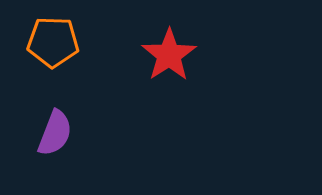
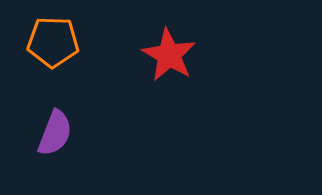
red star: rotated 8 degrees counterclockwise
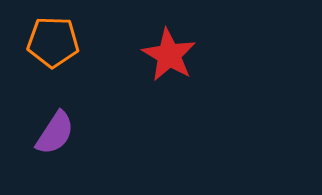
purple semicircle: rotated 12 degrees clockwise
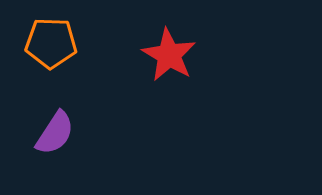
orange pentagon: moved 2 px left, 1 px down
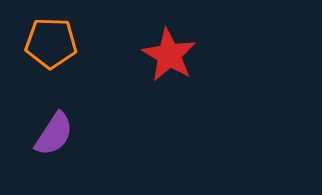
purple semicircle: moved 1 px left, 1 px down
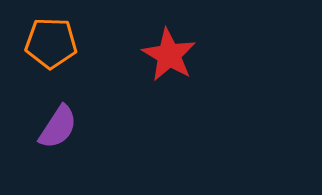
purple semicircle: moved 4 px right, 7 px up
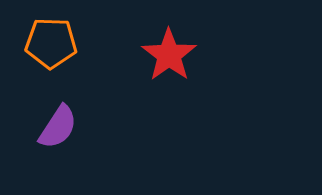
red star: rotated 6 degrees clockwise
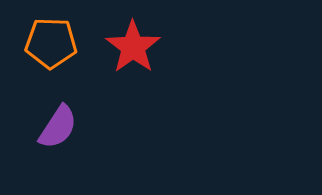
red star: moved 36 px left, 8 px up
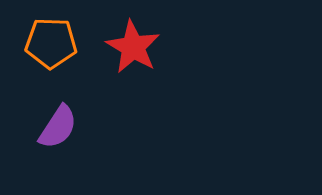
red star: rotated 6 degrees counterclockwise
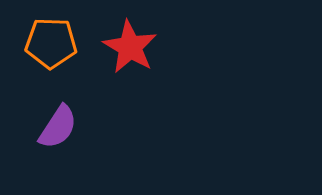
red star: moved 3 px left
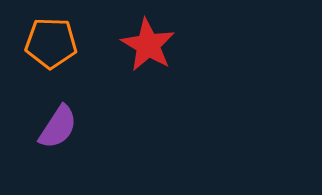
red star: moved 18 px right, 2 px up
